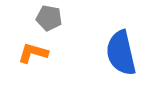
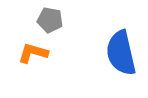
gray pentagon: moved 1 px right, 2 px down
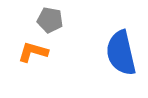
orange L-shape: moved 1 px up
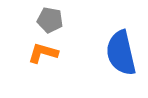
orange L-shape: moved 10 px right, 1 px down
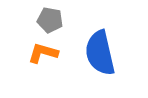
blue semicircle: moved 21 px left
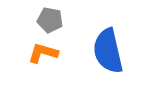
blue semicircle: moved 8 px right, 2 px up
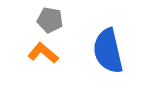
orange L-shape: rotated 24 degrees clockwise
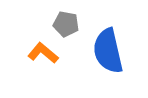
gray pentagon: moved 16 px right, 4 px down
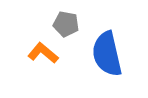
blue semicircle: moved 1 px left, 3 px down
